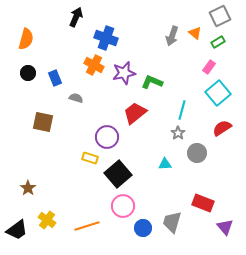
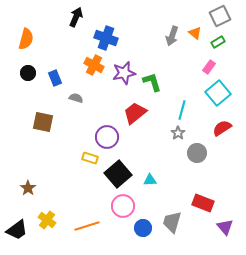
green L-shape: rotated 50 degrees clockwise
cyan triangle: moved 15 px left, 16 px down
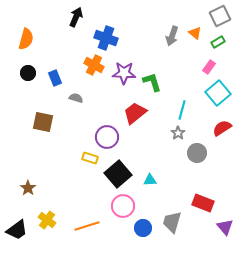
purple star: rotated 15 degrees clockwise
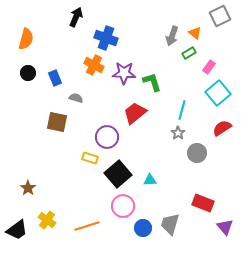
green rectangle: moved 29 px left, 11 px down
brown square: moved 14 px right
gray trapezoid: moved 2 px left, 2 px down
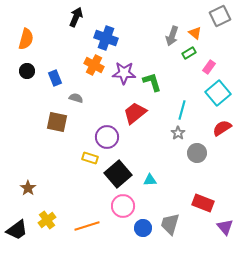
black circle: moved 1 px left, 2 px up
yellow cross: rotated 18 degrees clockwise
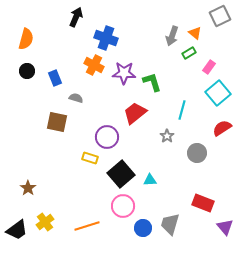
gray star: moved 11 px left, 3 px down
black square: moved 3 px right
yellow cross: moved 2 px left, 2 px down
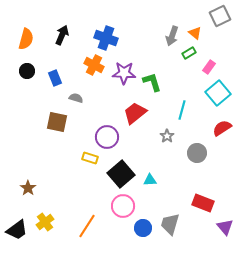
black arrow: moved 14 px left, 18 px down
orange line: rotated 40 degrees counterclockwise
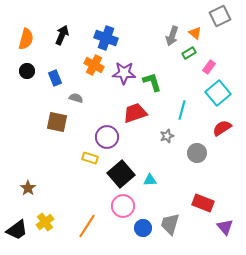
red trapezoid: rotated 20 degrees clockwise
gray star: rotated 16 degrees clockwise
